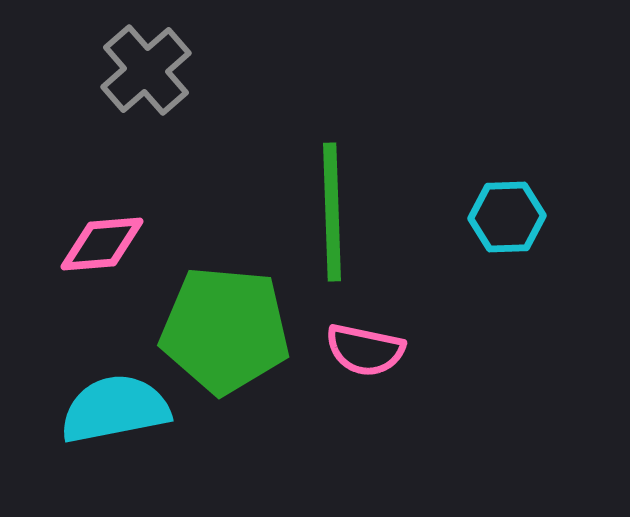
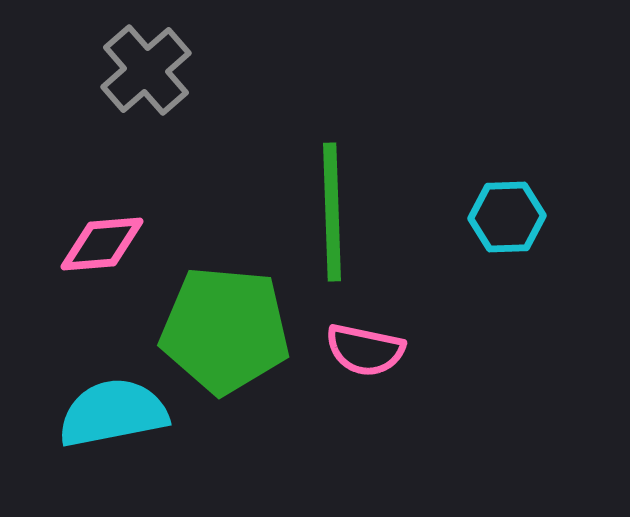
cyan semicircle: moved 2 px left, 4 px down
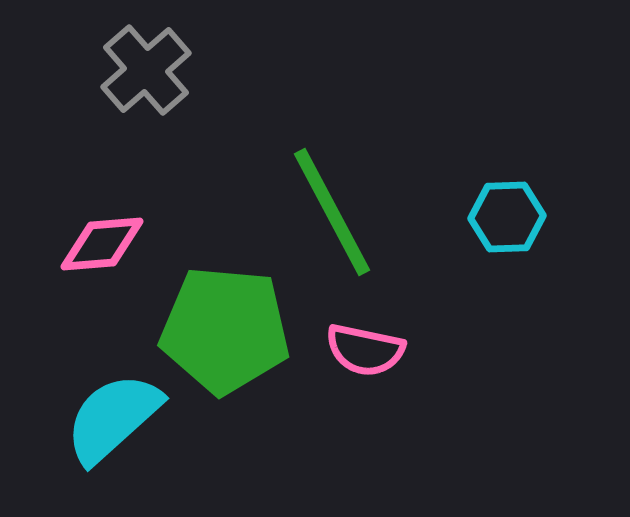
green line: rotated 26 degrees counterclockwise
cyan semicircle: moved 5 px down; rotated 31 degrees counterclockwise
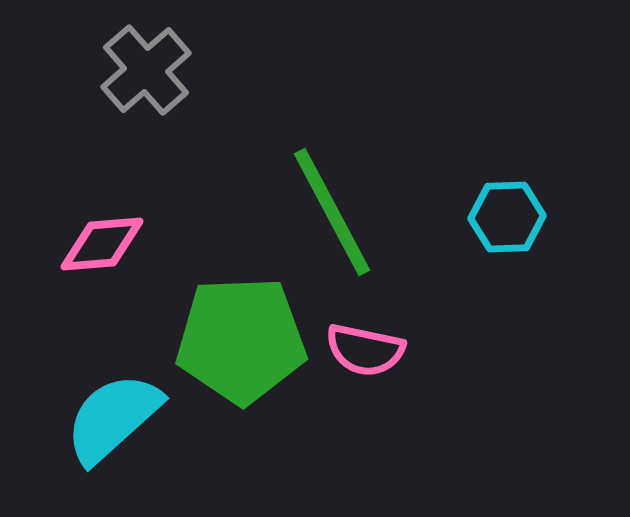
green pentagon: moved 16 px right, 10 px down; rotated 7 degrees counterclockwise
